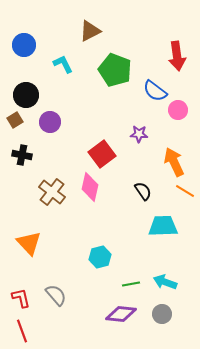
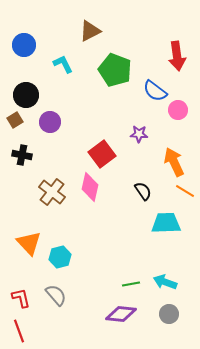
cyan trapezoid: moved 3 px right, 3 px up
cyan hexagon: moved 40 px left
gray circle: moved 7 px right
red line: moved 3 px left
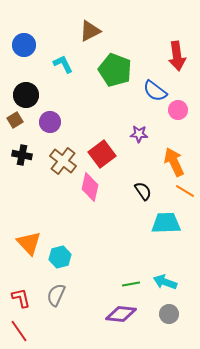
brown cross: moved 11 px right, 31 px up
gray semicircle: rotated 115 degrees counterclockwise
red line: rotated 15 degrees counterclockwise
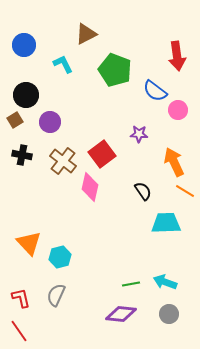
brown triangle: moved 4 px left, 3 px down
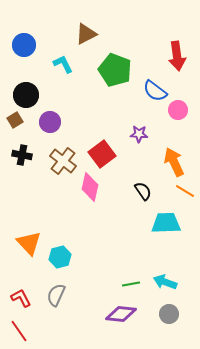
red L-shape: rotated 15 degrees counterclockwise
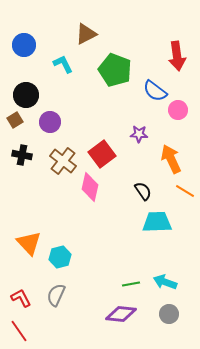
orange arrow: moved 3 px left, 3 px up
cyan trapezoid: moved 9 px left, 1 px up
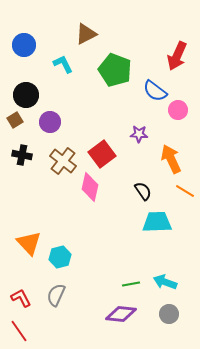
red arrow: rotated 32 degrees clockwise
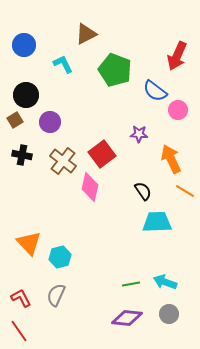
purple diamond: moved 6 px right, 4 px down
